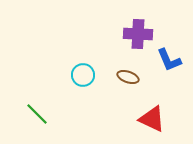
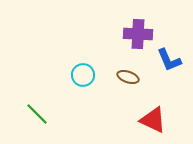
red triangle: moved 1 px right, 1 px down
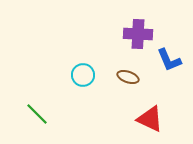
red triangle: moved 3 px left, 1 px up
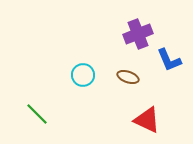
purple cross: rotated 24 degrees counterclockwise
red triangle: moved 3 px left, 1 px down
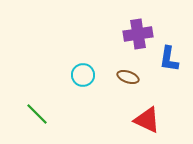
purple cross: rotated 12 degrees clockwise
blue L-shape: moved 1 px up; rotated 32 degrees clockwise
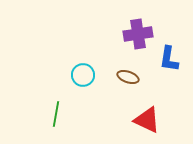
green line: moved 19 px right; rotated 55 degrees clockwise
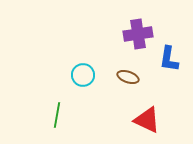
green line: moved 1 px right, 1 px down
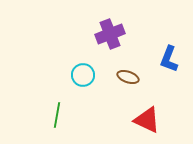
purple cross: moved 28 px left; rotated 12 degrees counterclockwise
blue L-shape: rotated 12 degrees clockwise
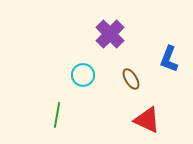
purple cross: rotated 24 degrees counterclockwise
brown ellipse: moved 3 px right, 2 px down; rotated 40 degrees clockwise
